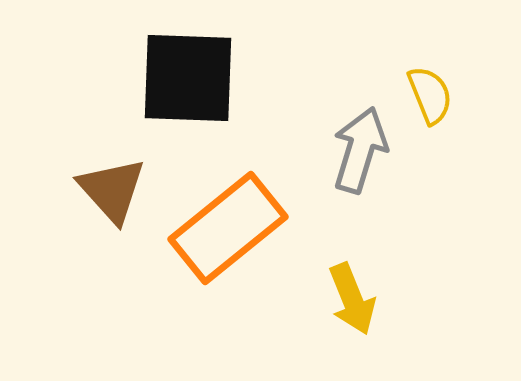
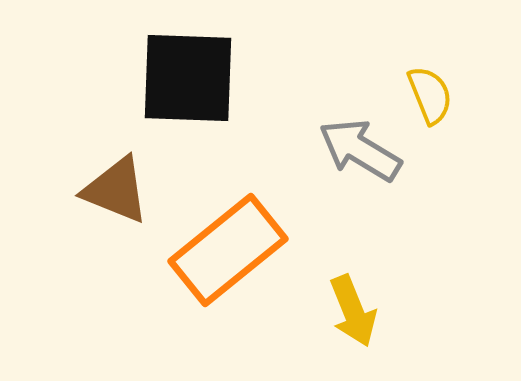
gray arrow: rotated 76 degrees counterclockwise
brown triangle: moved 4 px right; rotated 26 degrees counterclockwise
orange rectangle: moved 22 px down
yellow arrow: moved 1 px right, 12 px down
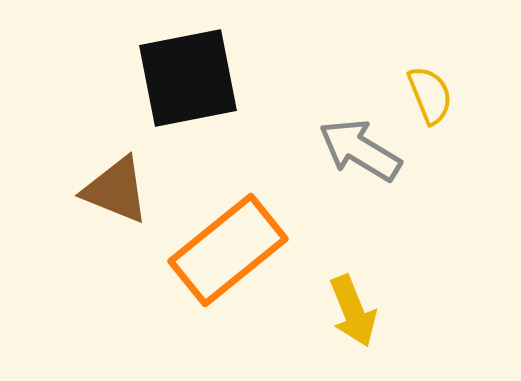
black square: rotated 13 degrees counterclockwise
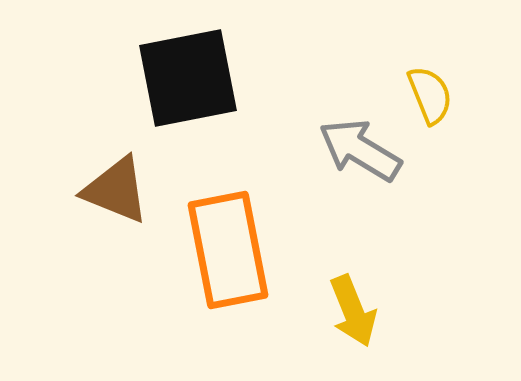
orange rectangle: rotated 62 degrees counterclockwise
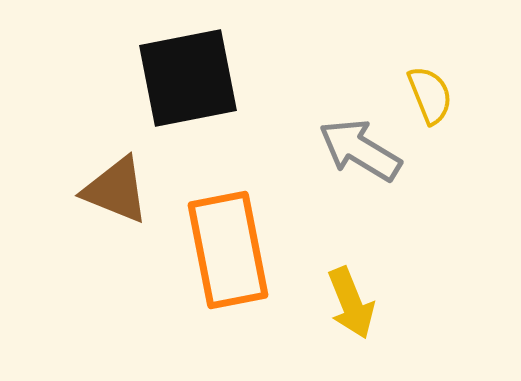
yellow arrow: moved 2 px left, 8 px up
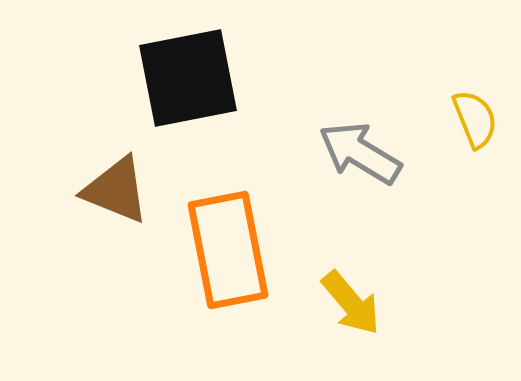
yellow semicircle: moved 45 px right, 24 px down
gray arrow: moved 3 px down
yellow arrow: rotated 18 degrees counterclockwise
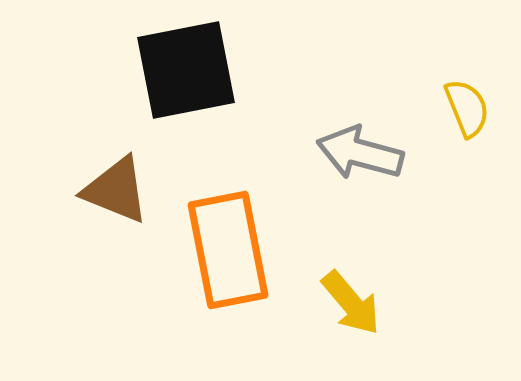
black square: moved 2 px left, 8 px up
yellow semicircle: moved 8 px left, 11 px up
gray arrow: rotated 16 degrees counterclockwise
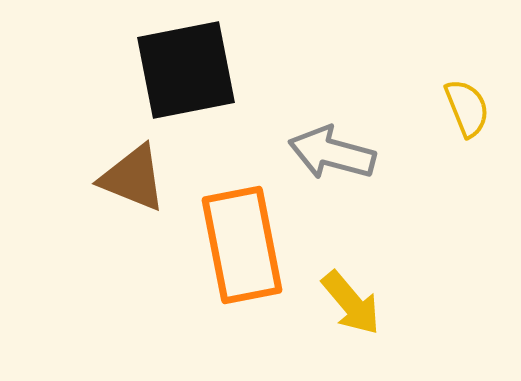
gray arrow: moved 28 px left
brown triangle: moved 17 px right, 12 px up
orange rectangle: moved 14 px right, 5 px up
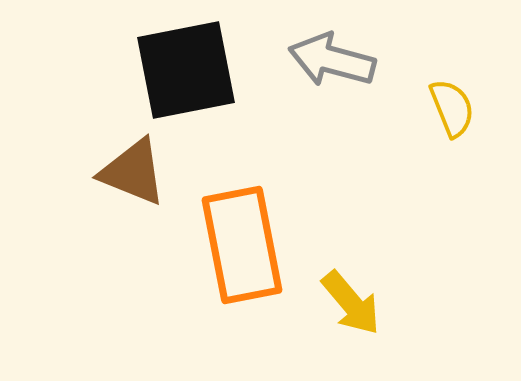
yellow semicircle: moved 15 px left
gray arrow: moved 93 px up
brown triangle: moved 6 px up
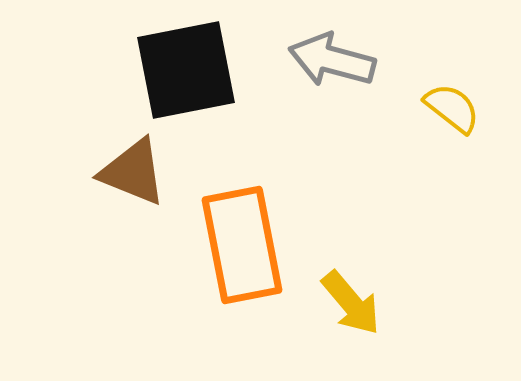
yellow semicircle: rotated 30 degrees counterclockwise
